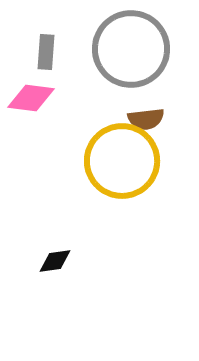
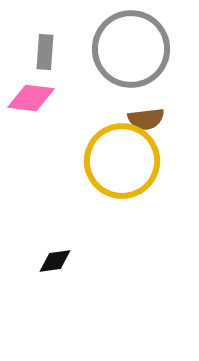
gray rectangle: moved 1 px left
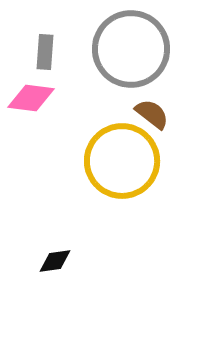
brown semicircle: moved 6 px right, 5 px up; rotated 135 degrees counterclockwise
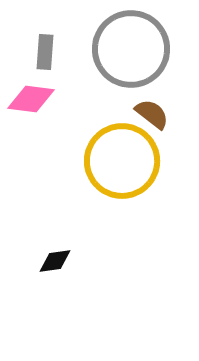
pink diamond: moved 1 px down
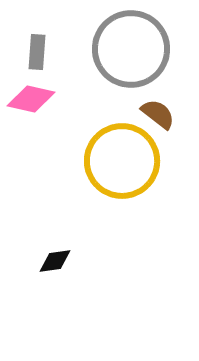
gray rectangle: moved 8 px left
pink diamond: rotated 6 degrees clockwise
brown semicircle: moved 6 px right
